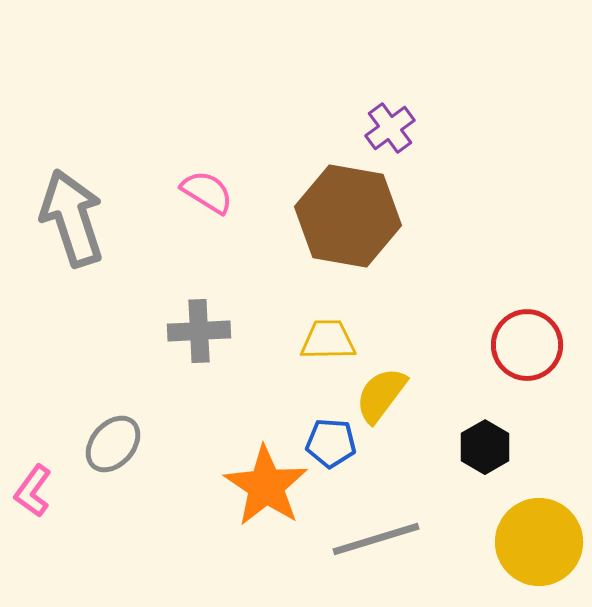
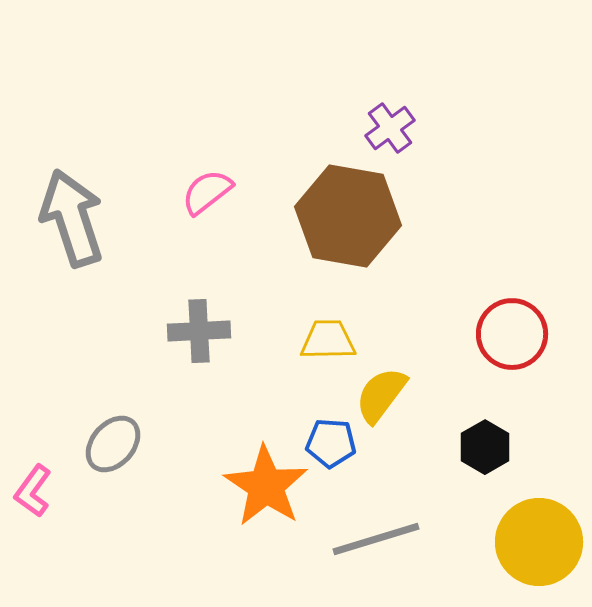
pink semicircle: rotated 70 degrees counterclockwise
red circle: moved 15 px left, 11 px up
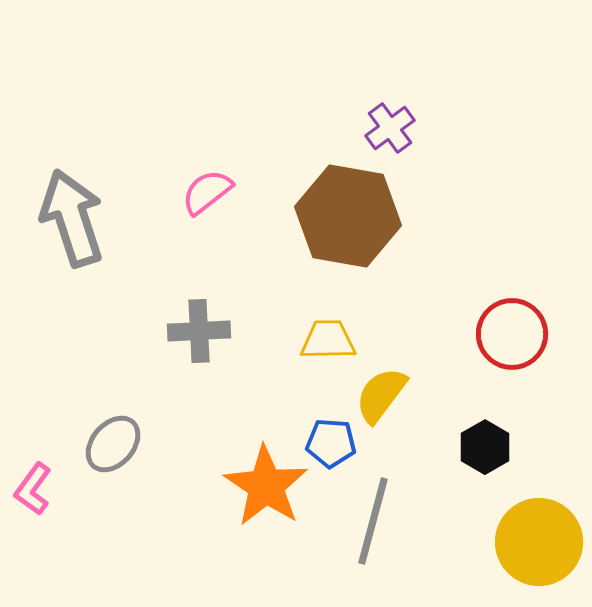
pink L-shape: moved 2 px up
gray line: moved 3 px left, 18 px up; rotated 58 degrees counterclockwise
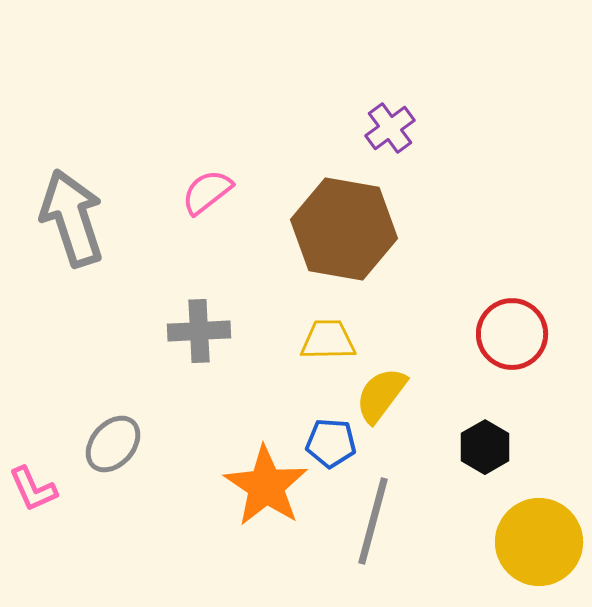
brown hexagon: moved 4 px left, 13 px down
pink L-shape: rotated 60 degrees counterclockwise
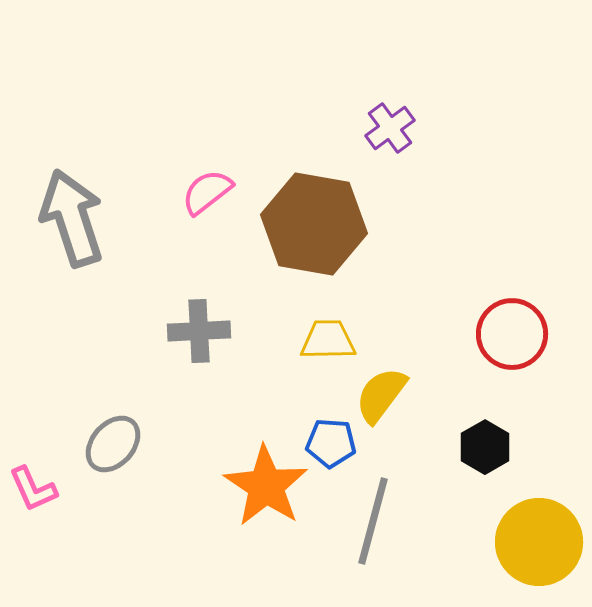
brown hexagon: moved 30 px left, 5 px up
